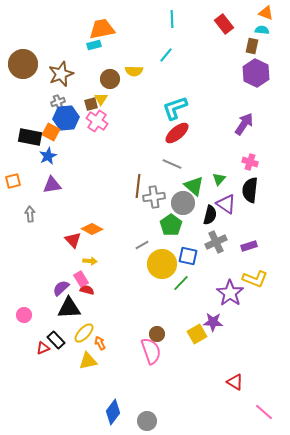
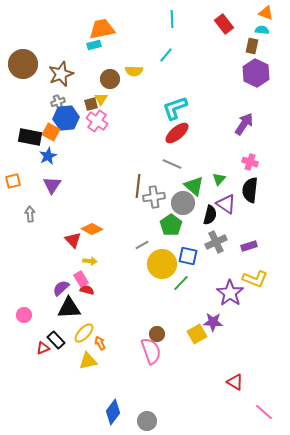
purple triangle at (52, 185): rotated 48 degrees counterclockwise
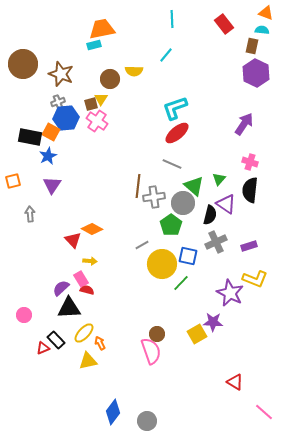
brown star at (61, 74): rotated 30 degrees counterclockwise
purple star at (230, 293): rotated 8 degrees counterclockwise
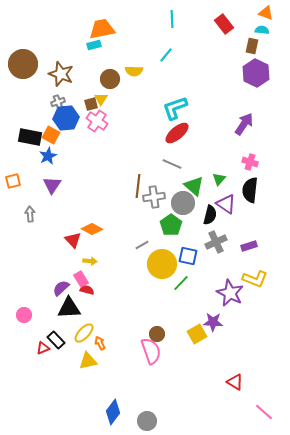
orange square at (51, 132): moved 3 px down
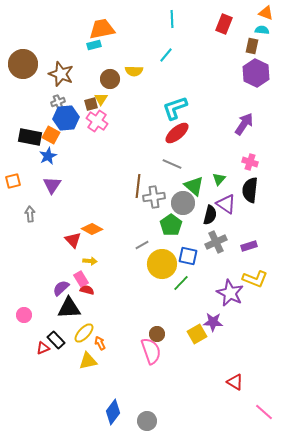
red rectangle at (224, 24): rotated 60 degrees clockwise
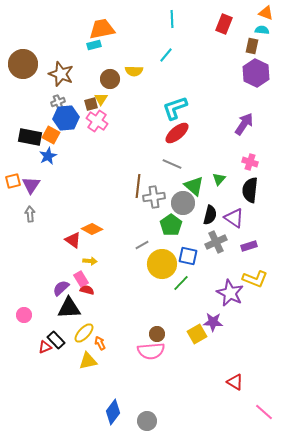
purple triangle at (52, 185): moved 21 px left
purple triangle at (226, 204): moved 8 px right, 14 px down
red triangle at (73, 240): rotated 12 degrees counterclockwise
red triangle at (43, 348): moved 2 px right, 1 px up
pink semicircle at (151, 351): rotated 104 degrees clockwise
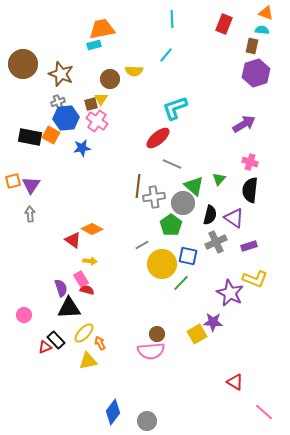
purple hexagon at (256, 73): rotated 16 degrees clockwise
purple arrow at (244, 124): rotated 25 degrees clockwise
red ellipse at (177, 133): moved 19 px left, 5 px down
blue star at (48, 156): moved 34 px right, 8 px up; rotated 18 degrees clockwise
purple semicircle at (61, 288): rotated 114 degrees clockwise
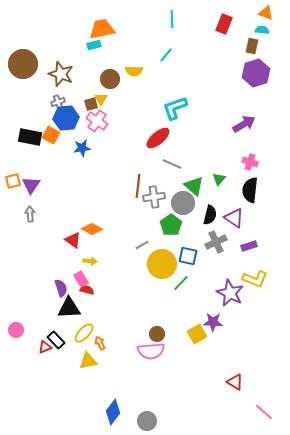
pink circle at (24, 315): moved 8 px left, 15 px down
